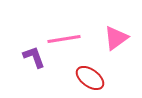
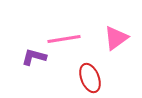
purple L-shape: rotated 55 degrees counterclockwise
red ellipse: rotated 32 degrees clockwise
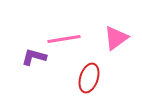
red ellipse: moved 1 px left; rotated 40 degrees clockwise
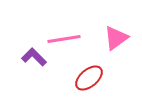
purple L-shape: rotated 30 degrees clockwise
red ellipse: rotated 32 degrees clockwise
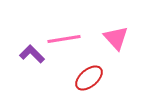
pink triangle: rotated 36 degrees counterclockwise
purple L-shape: moved 2 px left, 3 px up
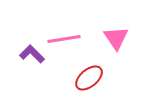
pink triangle: rotated 8 degrees clockwise
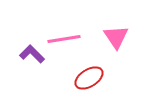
pink triangle: moved 1 px up
red ellipse: rotated 8 degrees clockwise
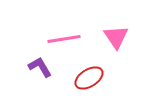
purple L-shape: moved 8 px right, 13 px down; rotated 15 degrees clockwise
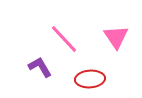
pink line: rotated 56 degrees clockwise
red ellipse: moved 1 px right, 1 px down; rotated 28 degrees clockwise
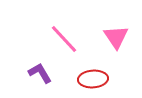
purple L-shape: moved 6 px down
red ellipse: moved 3 px right
